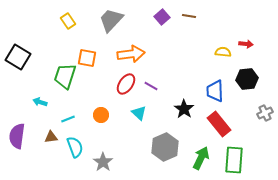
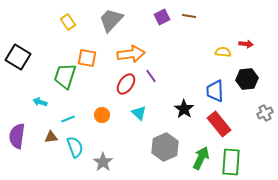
purple square: rotated 14 degrees clockwise
yellow rectangle: moved 1 px down
purple line: moved 10 px up; rotated 24 degrees clockwise
orange circle: moved 1 px right
green rectangle: moved 3 px left, 2 px down
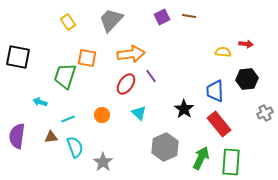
black square: rotated 20 degrees counterclockwise
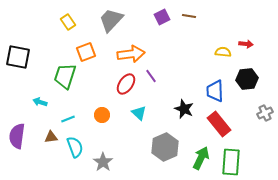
orange square: moved 1 px left, 6 px up; rotated 30 degrees counterclockwise
black star: rotated 12 degrees counterclockwise
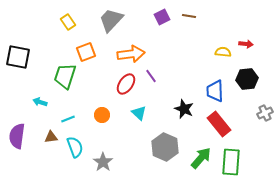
gray hexagon: rotated 12 degrees counterclockwise
green arrow: rotated 15 degrees clockwise
